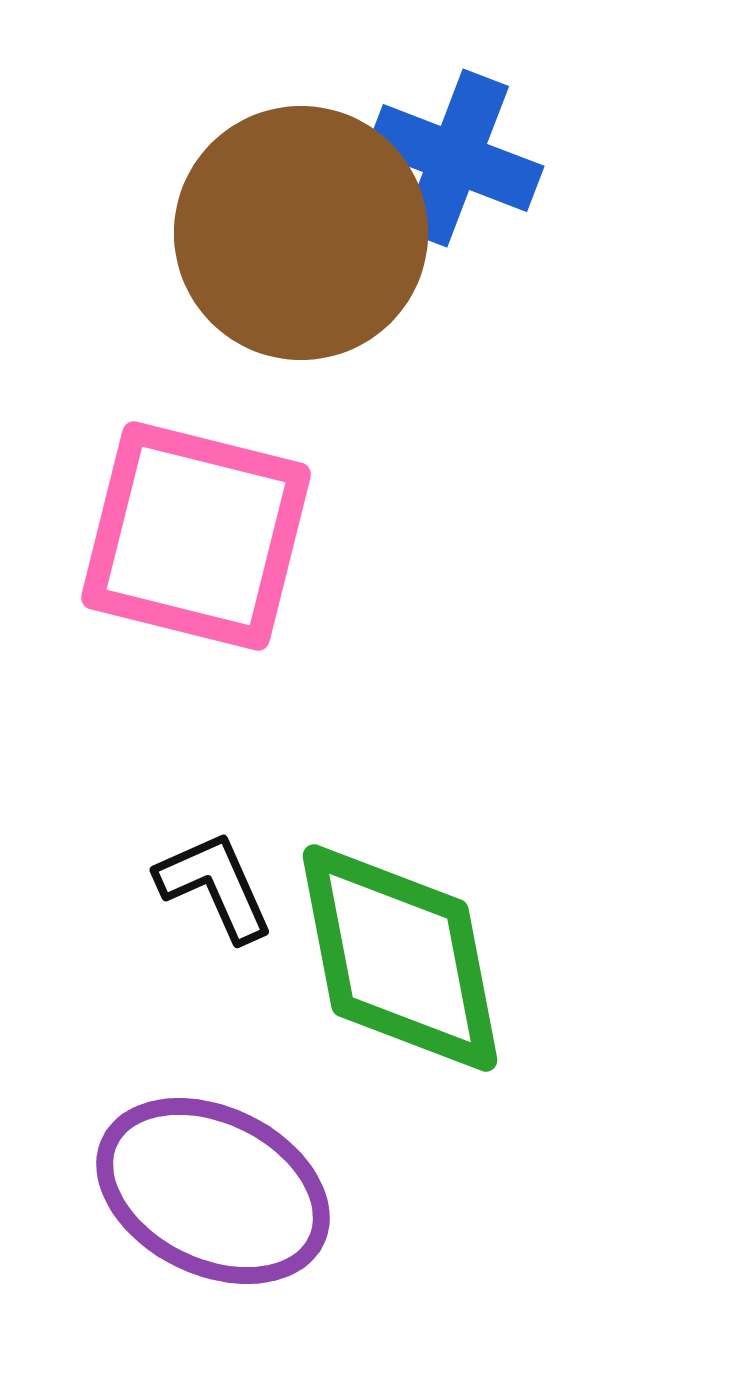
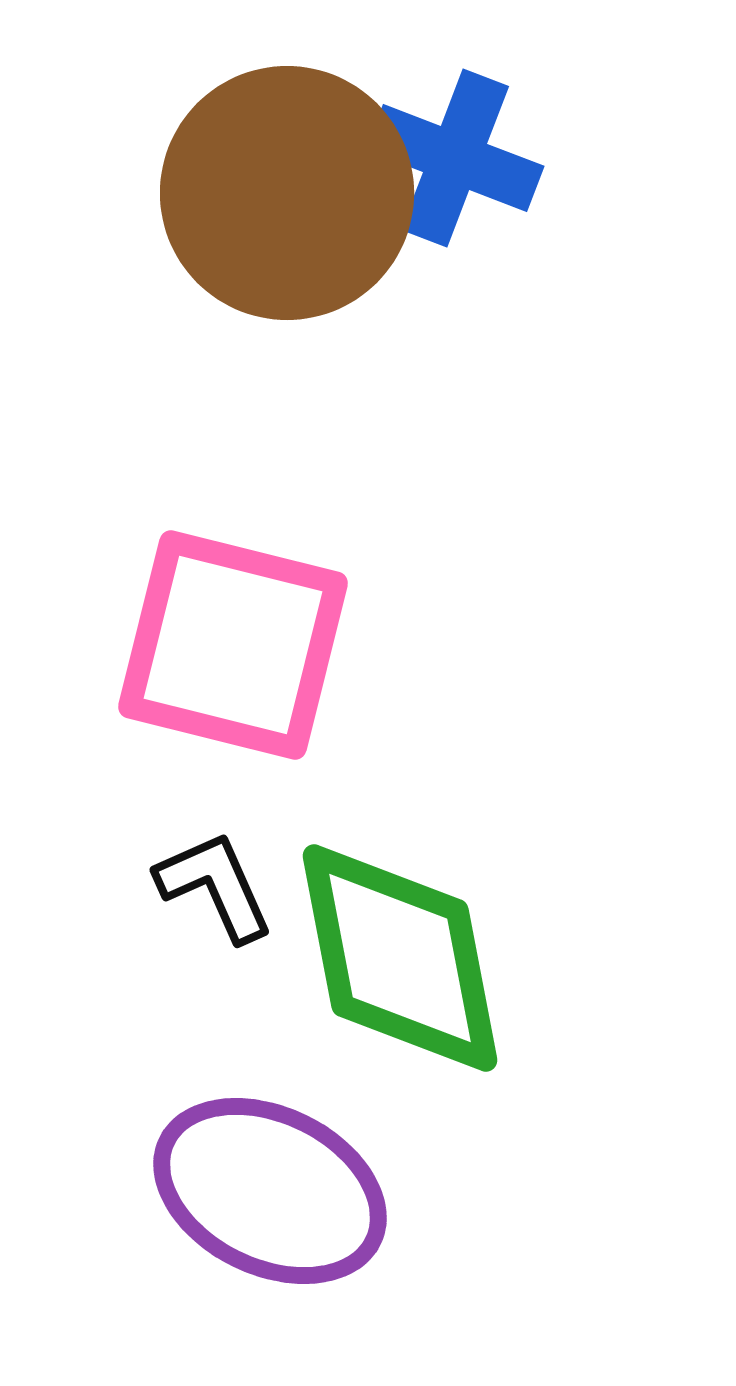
brown circle: moved 14 px left, 40 px up
pink square: moved 37 px right, 109 px down
purple ellipse: moved 57 px right
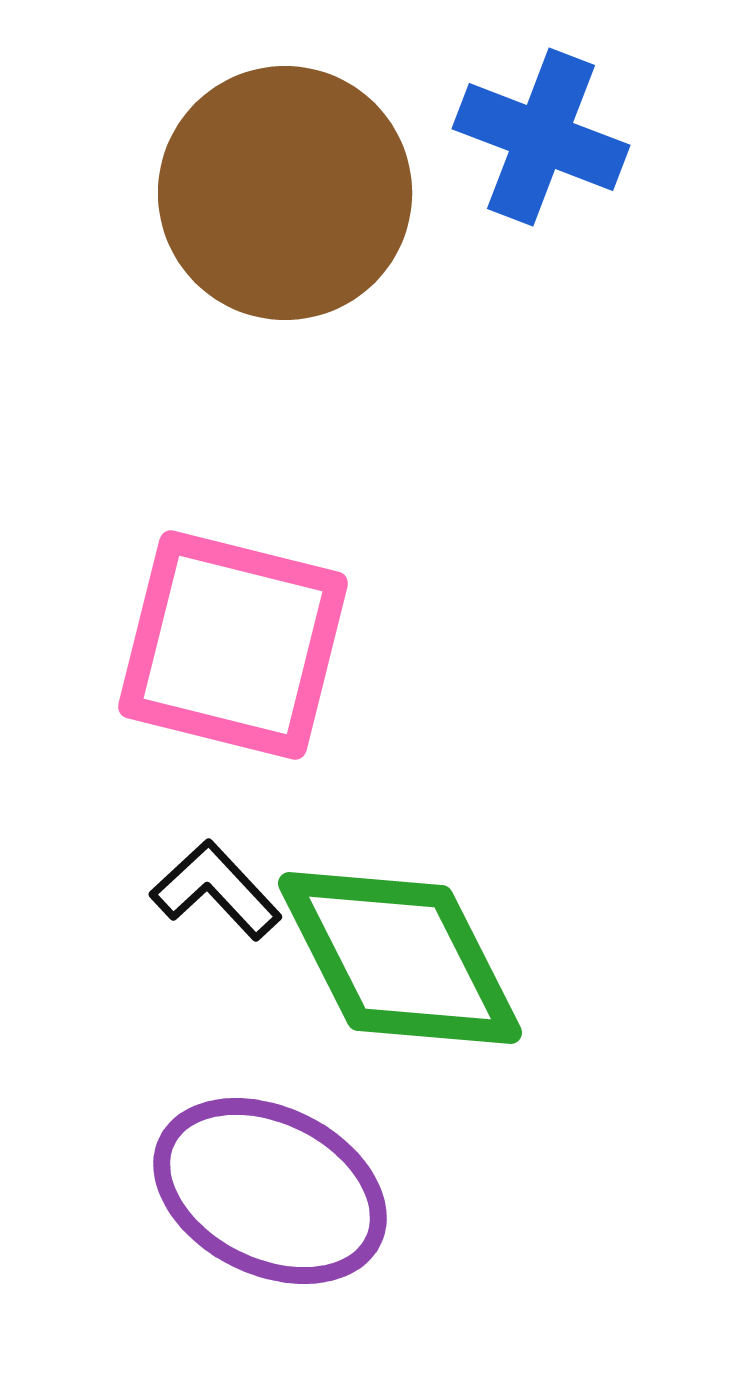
blue cross: moved 86 px right, 21 px up
brown circle: moved 2 px left
black L-shape: moved 1 px right, 4 px down; rotated 19 degrees counterclockwise
green diamond: rotated 16 degrees counterclockwise
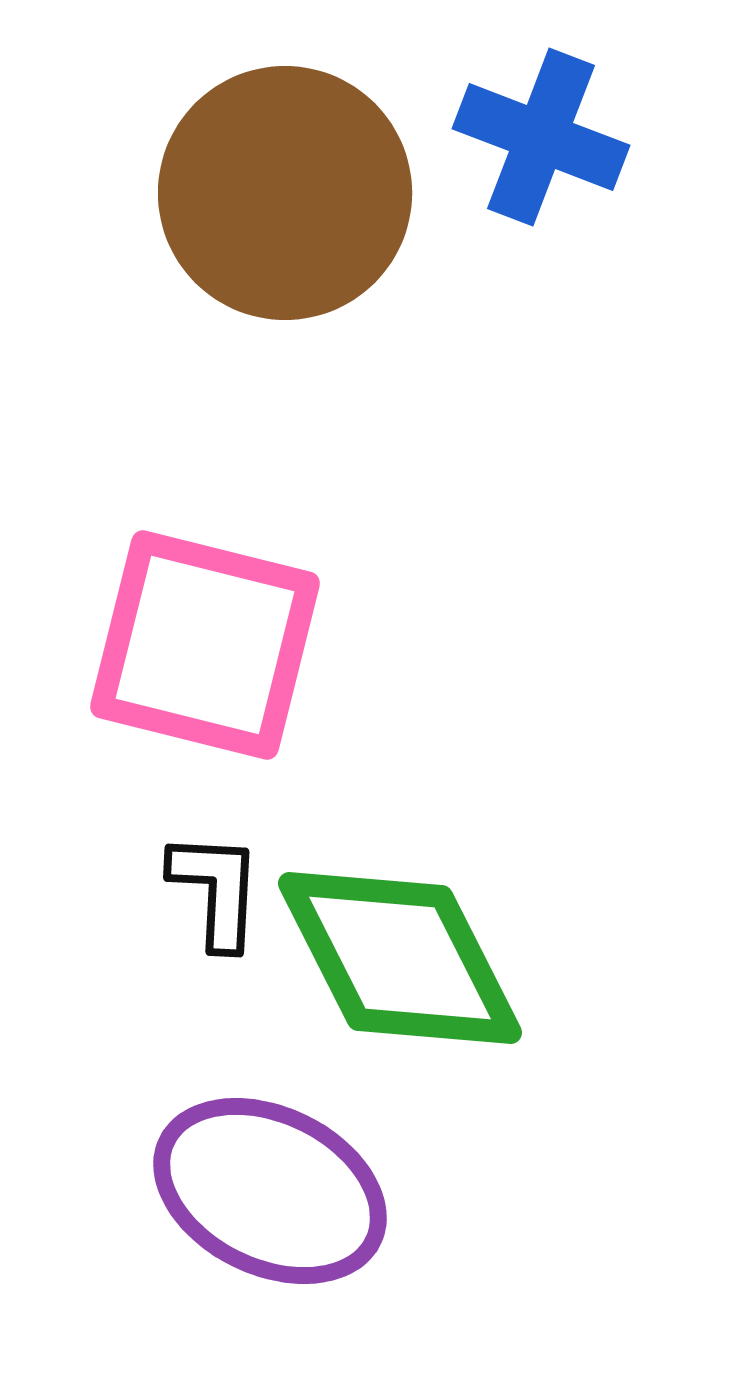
pink square: moved 28 px left
black L-shape: rotated 46 degrees clockwise
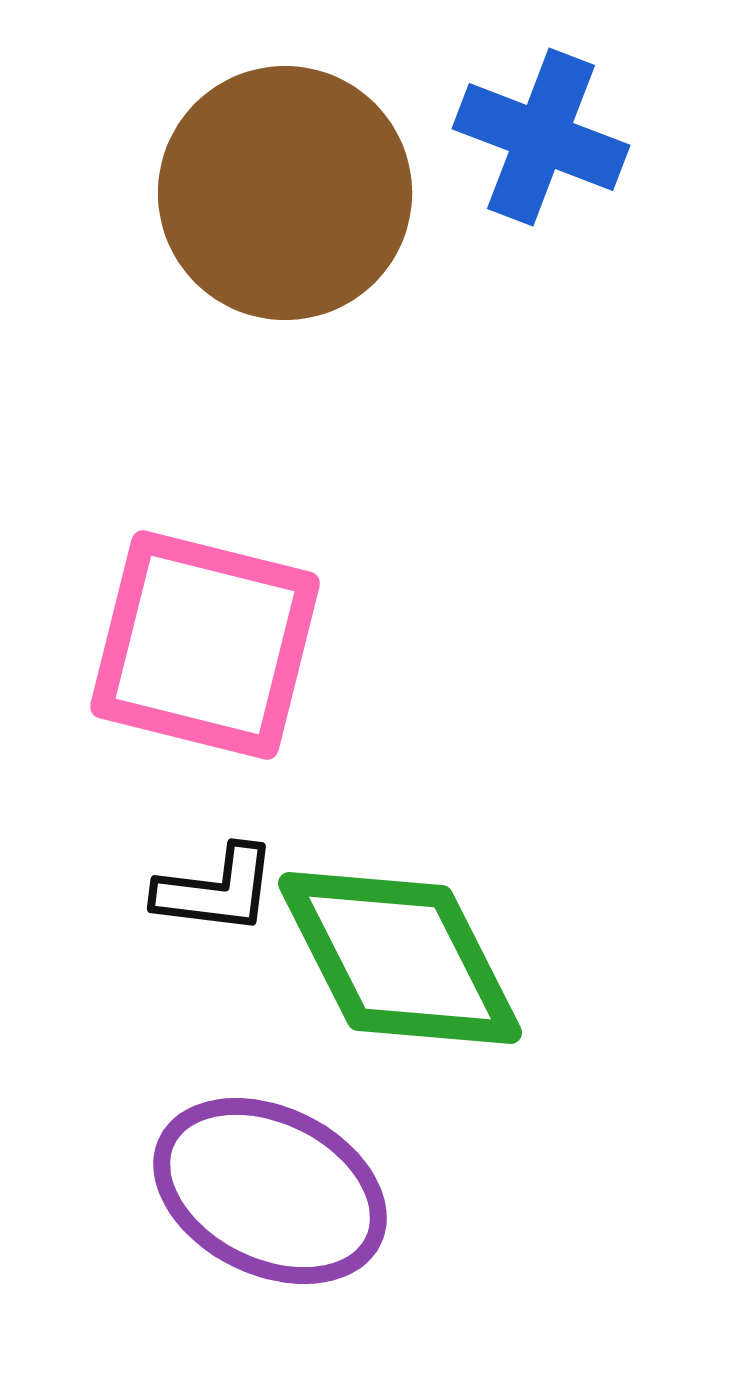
black L-shape: rotated 94 degrees clockwise
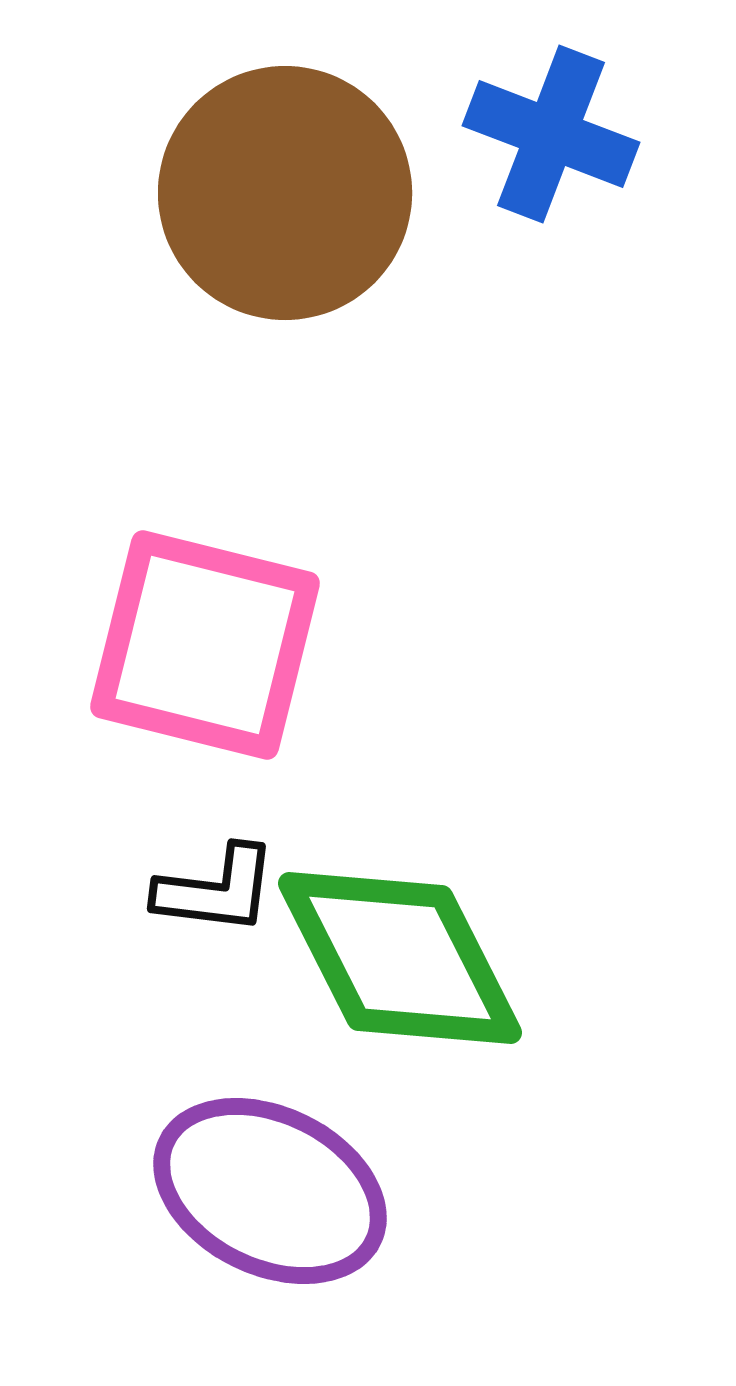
blue cross: moved 10 px right, 3 px up
